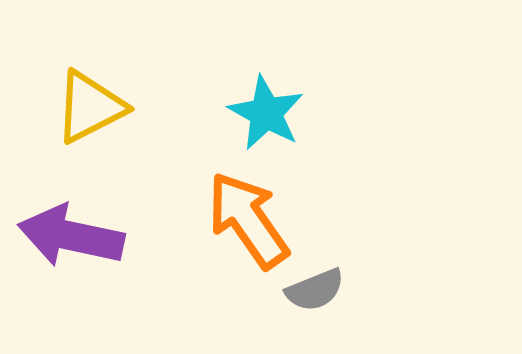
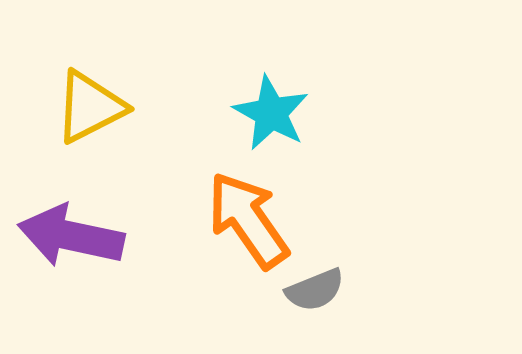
cyan star: moved 5 px right
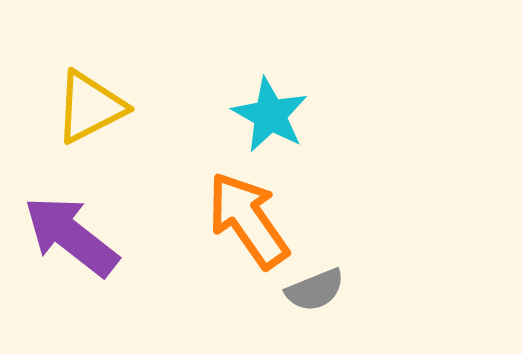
cyan star: moved 1 px left, 2 px down
purple arrow: rotated 26 degrees clockwise
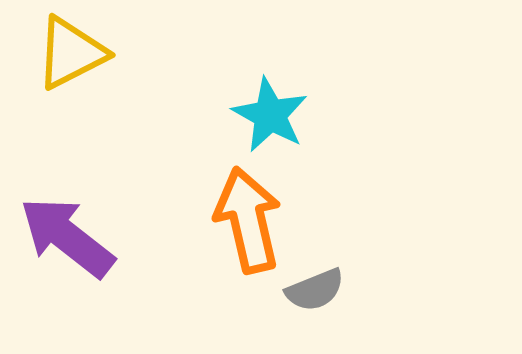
yellow triangle: moved 19 px left, 54 px up
orange arrow: rotated 22 degrees clockwise
purple arrow: moved 4 px left, 1 px down
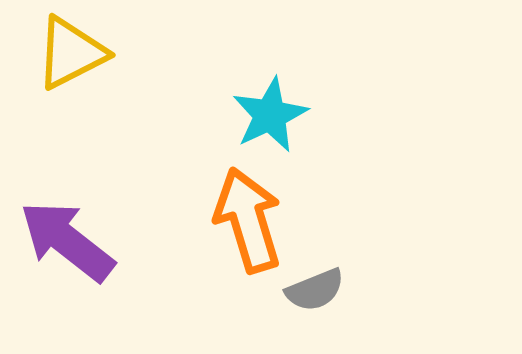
cyan star: rotated 18 degrees clockwise
orange arrow: rotated 4 degrees counterclockwise
purple arrow: moved 4 px down
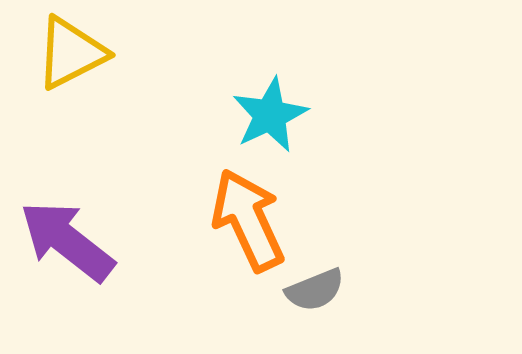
orange arrow: rotated 8 degrees counterclockwise
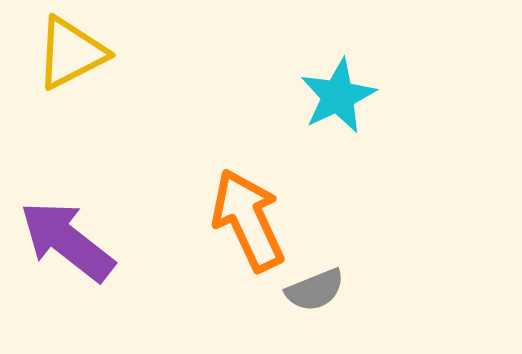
cyan star: moved 68 px right, 19 px up
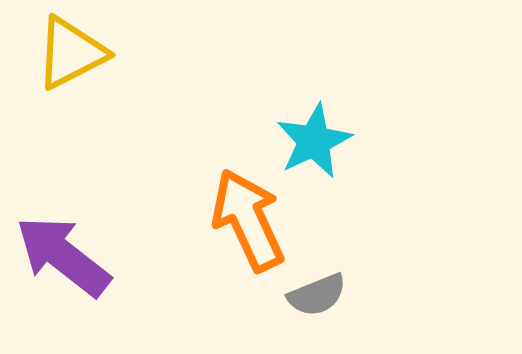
cyan star: moved 24 px left, 45 px down
purple arrow: moved 4 px left, 15 px down
gray semicircle: moved 2 px right, 5 px down
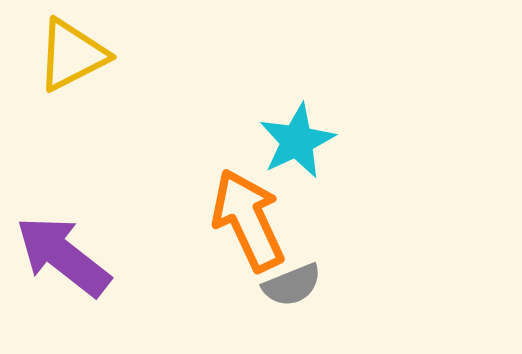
yellow triangle: moved 1 px right, 2 px down
cyan star: moved 17 px left
gray semicircle: moved 25 px left, 10 px up
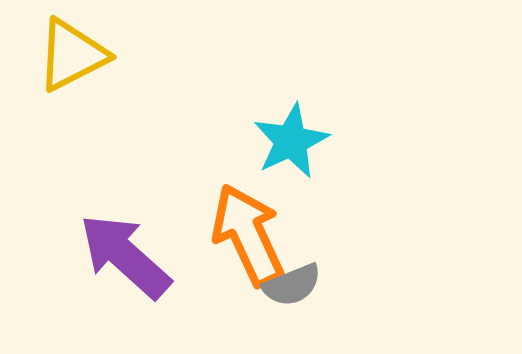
cyan star: moved 6 px left
orange arrow: moved 15 px down
purple arrow: moved 62 px right; rotated 4 degrees clockwise
